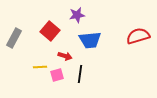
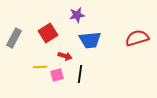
red square: moved 2 px left, 2 px down; rotated 18 degrees clockwise
red semicircle: moved 1 px left, 2 px down
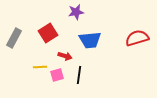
purple star: moved 1 px left, 3 px up
black line: moved 1 px left, 1 px down
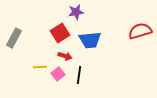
red square: moved 12 px right
red semicircle: moved 3 px right, 7 px up
pink square: moved 1 px right, 1 px up; rotated 24 degrees counterclockwise
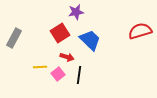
blue trapezoid: rotated 130 degrees counterclockwise
red arrow: moved 2 px right, 1 px down
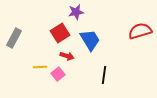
blue trapezoid: rotated 15 degrees clockwise
red arrow: moved 1 px up
black line: moved 25 px right
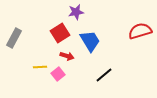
blue trapezoid: moved 1 px down
black line: rotated 42 degrees clockwise
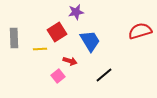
red square: moved 3 px left, 1 px up
gray rectangle: rotated 30 degrees counterclockwise
red arrow: moved 3 px right, 5 px down
yellow line: moved 18 px up
pink square: moved 2 px down
